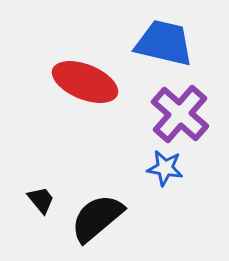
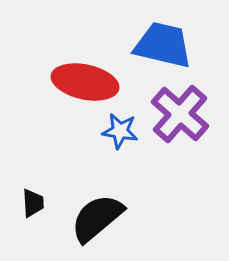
blue trapezoid: moved 1 px left, 2 px down
red ellipse: rotated 10 degrees counterclockwise
blue star: moved 45 px left, 37 px up
black trapezoid: moved 8 px left, 3 px down; rotated 36 degrees clockwise
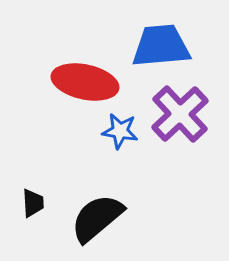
blue trapezoid: moved 2 px left, 1 px down; rotated 18 degrees counterclockwise
purple cross: rotated 6 degrees clockwise
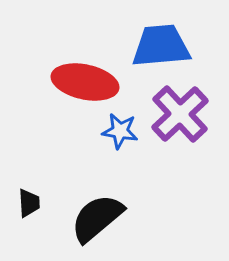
black trapezoid: moved 4 px left
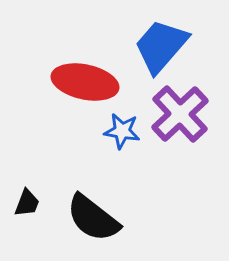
blue trapezoid: rotated 44 degrees counterclockwise
blue star: moved 2 px right
black trapezoid: moved 2 px left; rotated 24 degrees clockwise
black semicircle: moved 4 px left; rotated 102 degrees counterclockwise
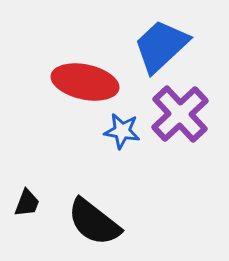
blue trapezoid: rotated 6 degrees clockwise
black semicircle: moved 1 px right, 4 px down
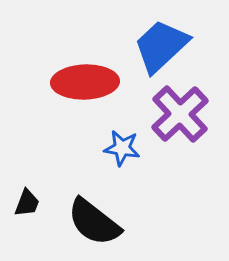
red ellipse: rotated 14 degrees counterclockwise
blue star: moved 17 px down
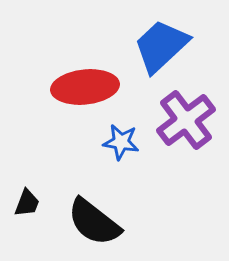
red ellipse: moved 5 px down; rotated 4 degrees counterclockwise
purple cross: moved 6 px right, 6 px down; rotated 6 degrees clockwise
blue star: moved 1 px left, 6 px up
